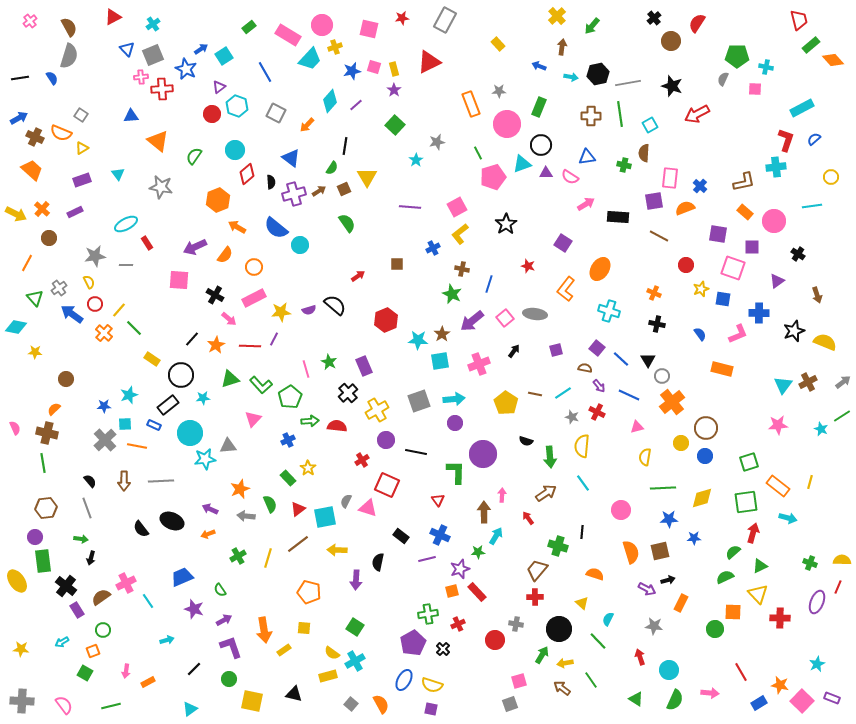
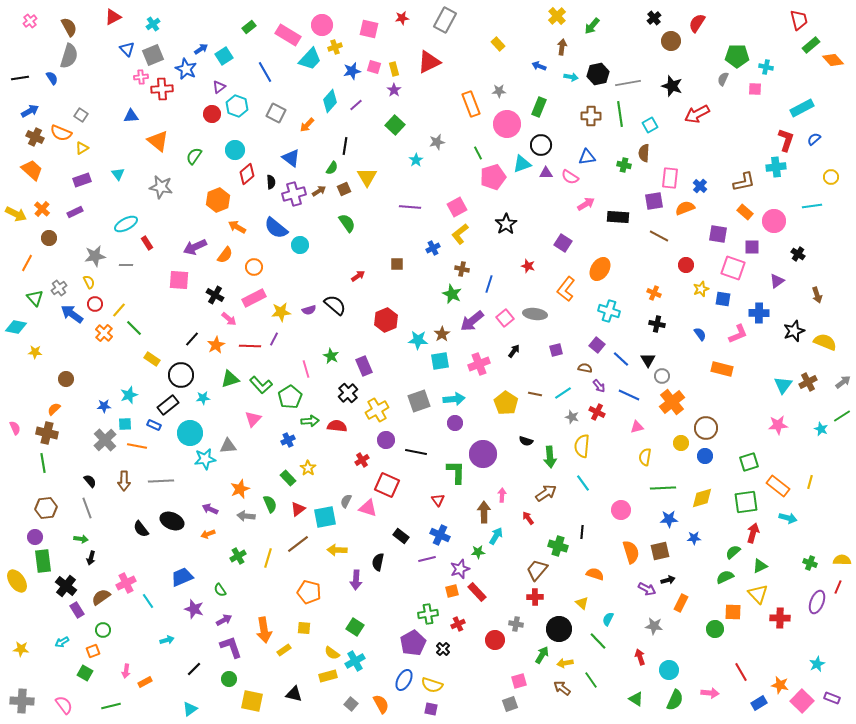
blue arrow at (19, 118): moved 11 px right, 7 px up
purple square at (597, 348): moved 3 px up
green star at (329, 362): moved 2 px right, 6 px up
orange rectangle at (148, 682): moved 3 px left
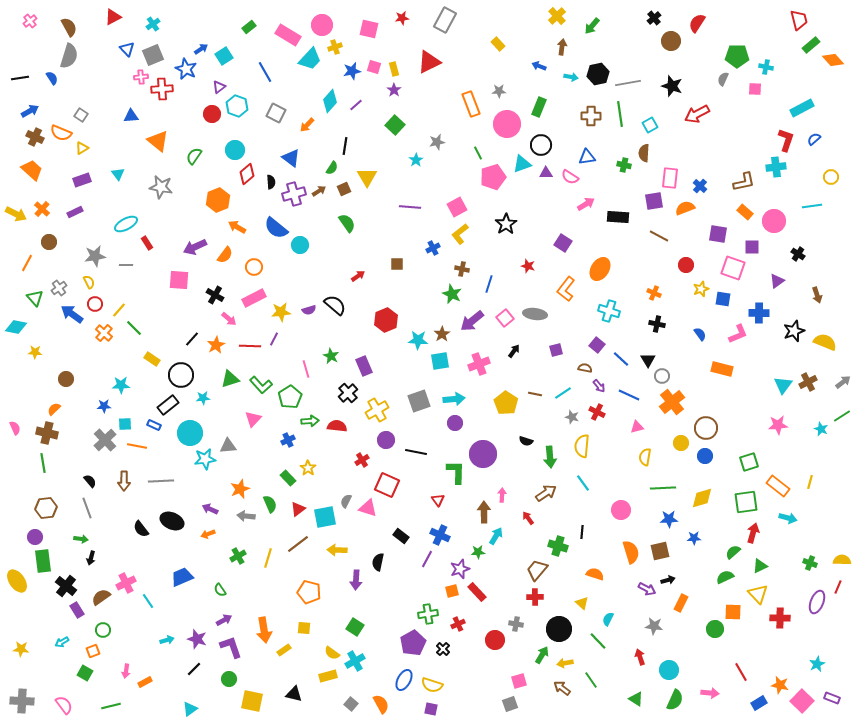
brown circle at (49, 238): moved 4 px down
cyan star at (129, 395): moved 8 px left, 10 px up; rotated 18 degrees clockwise
purple line at (427, 559): rotated 48 degrees counterclockwise
purple star at (194, 609): moved 3 px right, 30 px down
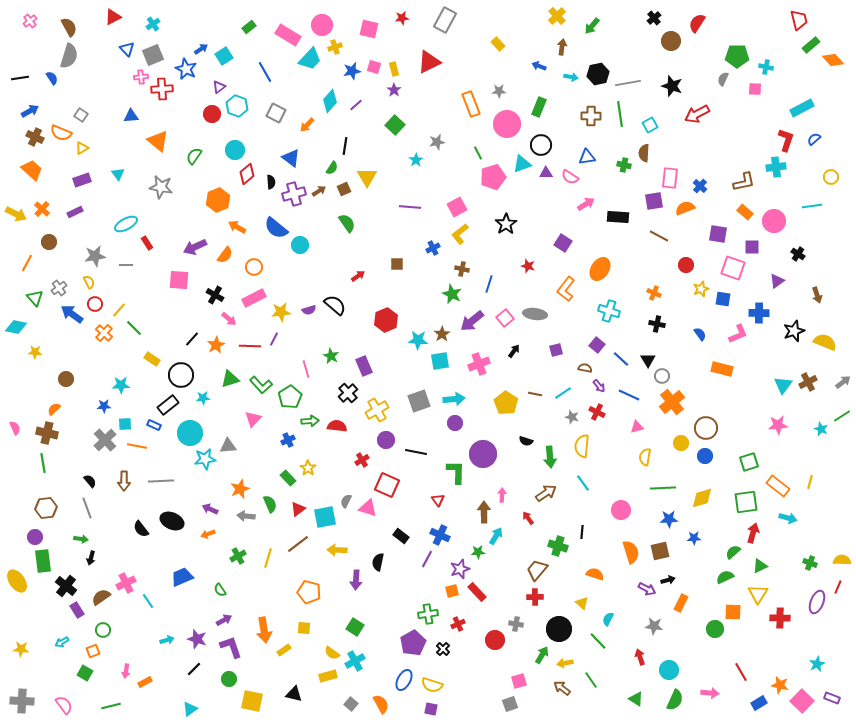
yellow triangle at (758, 594): rotated 15 degrees clockwise
